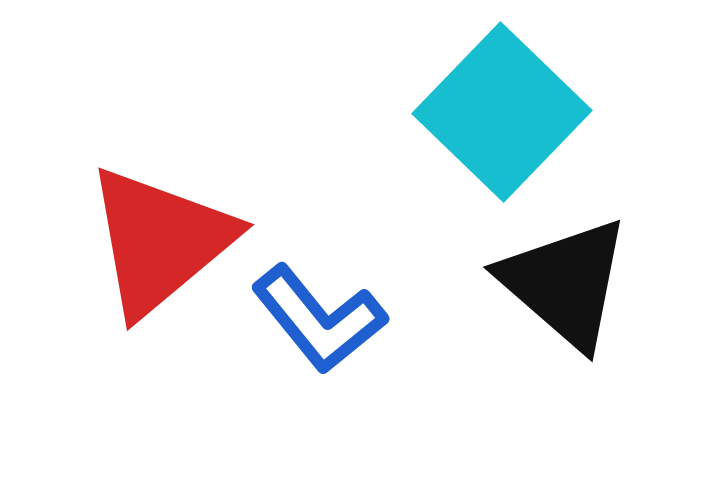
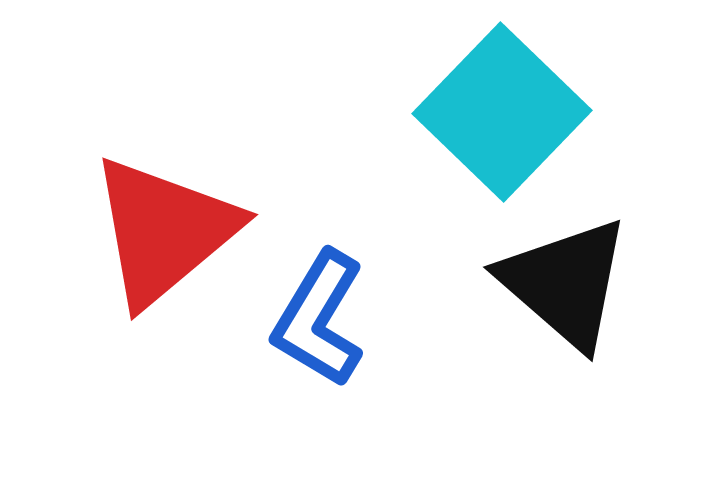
red triangle: moved 4 px right, 10 px up
blue L-shape: rotated 70 degrees clockwise
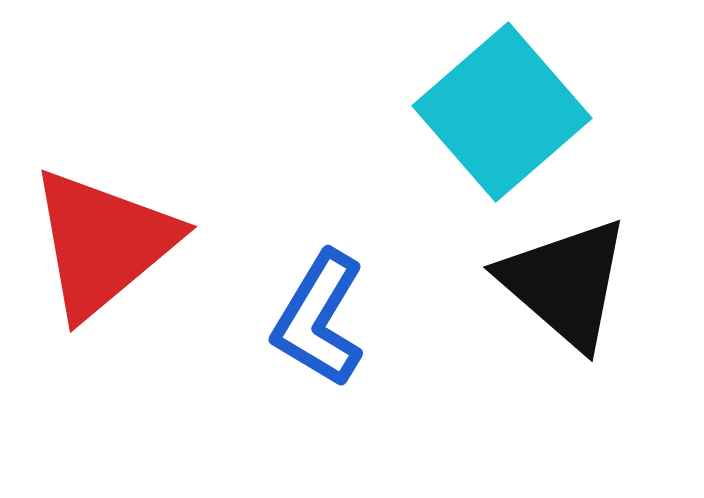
cyan square: rotated 5 degrees clockwise
red triangle: moved 61 px left, 12 px down
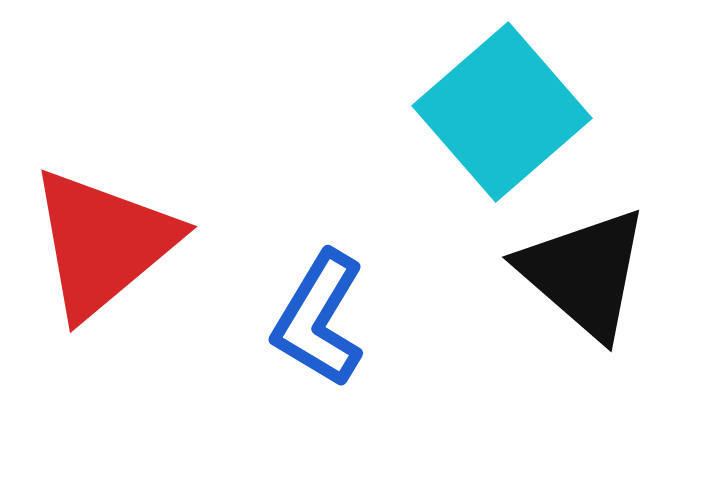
black triangle: moved 19 px right, 10 px up
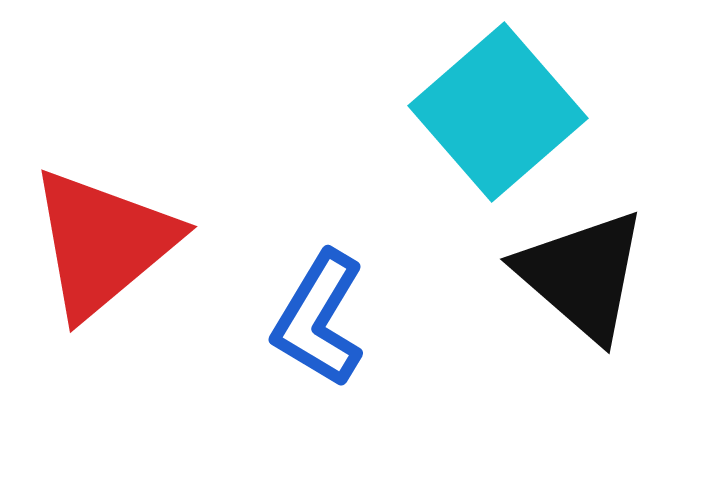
cyan square: moved 4 px left
black triangle: moved 2 px left, 2 px down
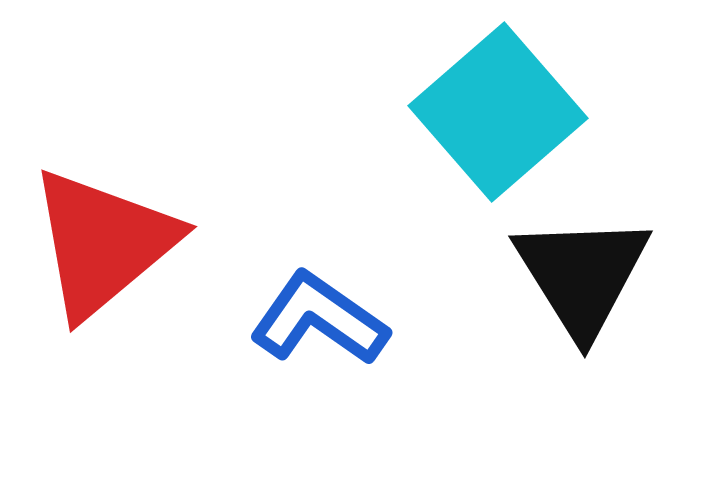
black triangle: rotated 17 degrees clockwise
blue L-shape: rotated 94 degrees clockwise
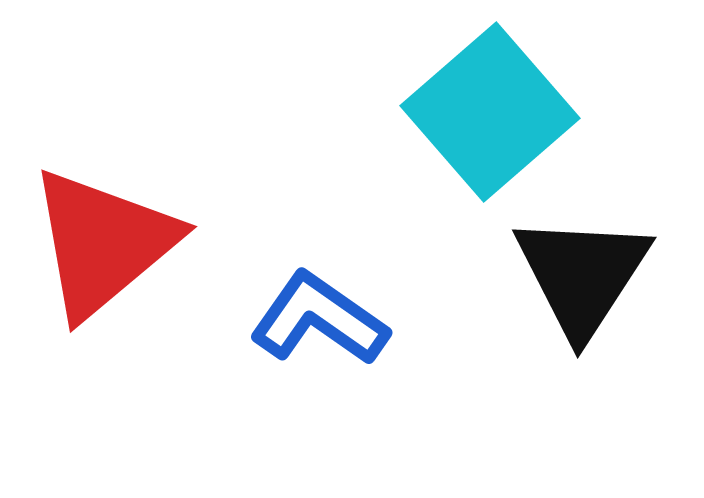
cyan square: moved 8 px left
black triangle: rotated 5 degrees clockwise
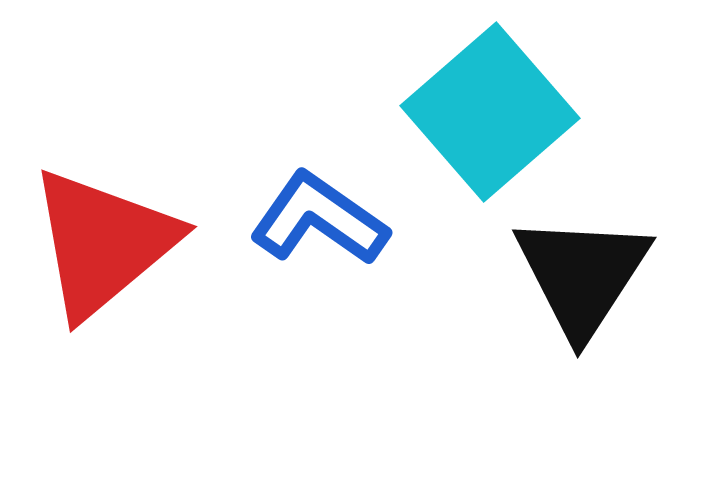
blue L-shape: moved 100 px up
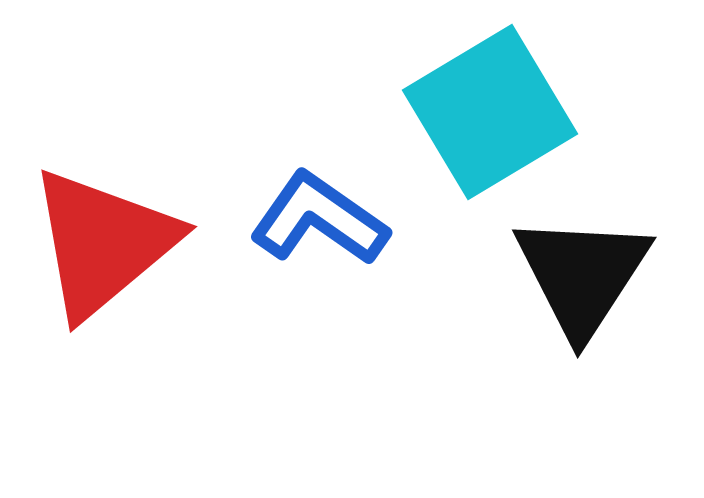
cyan square: rotated 10 degrees clockwise
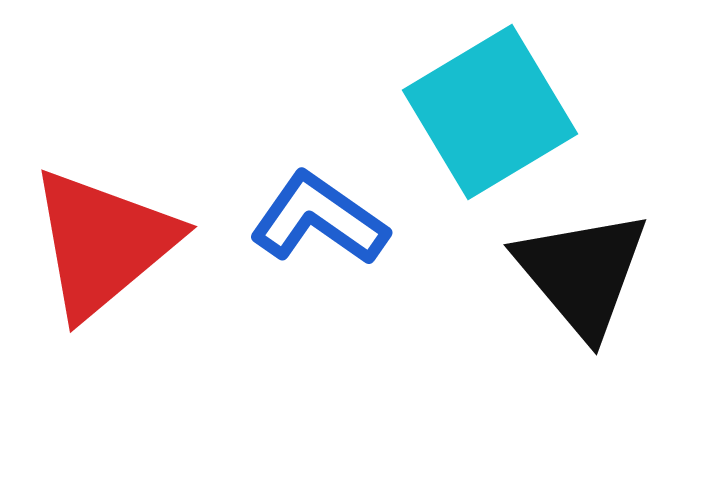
black triangle: moved 2 px up; rotated 13 degrees counterclockwise
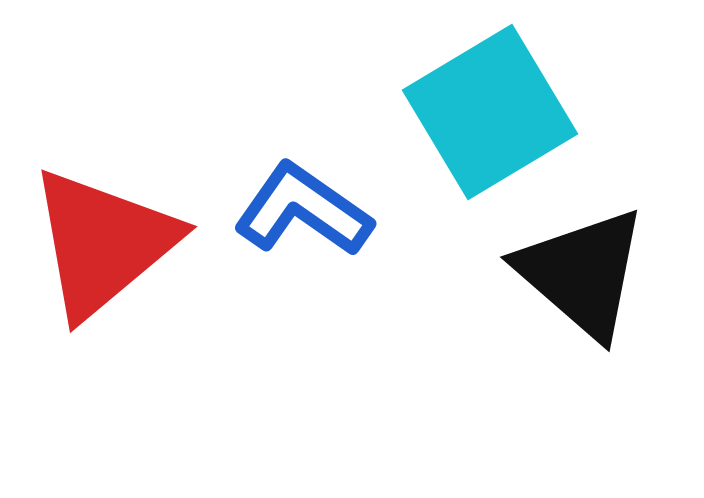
blue L-shape: moved 16 px left, 9 px up
black triangle: rotated 9 degrees counterclockwise
